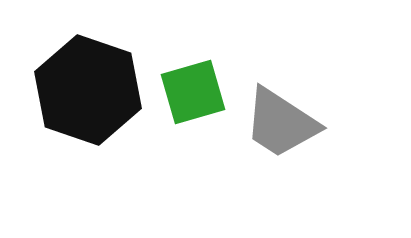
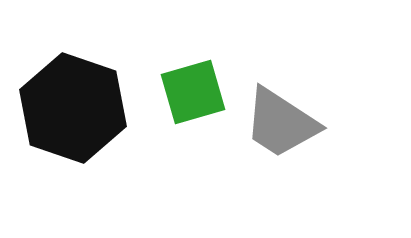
black hexagon: moved 15 px left, 18 px down
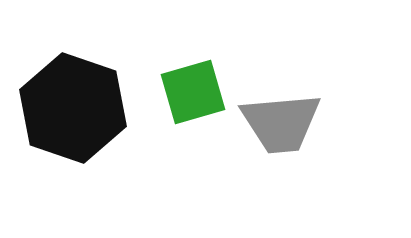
gray trapezoid: rotated 38 degrees counterclockwise
